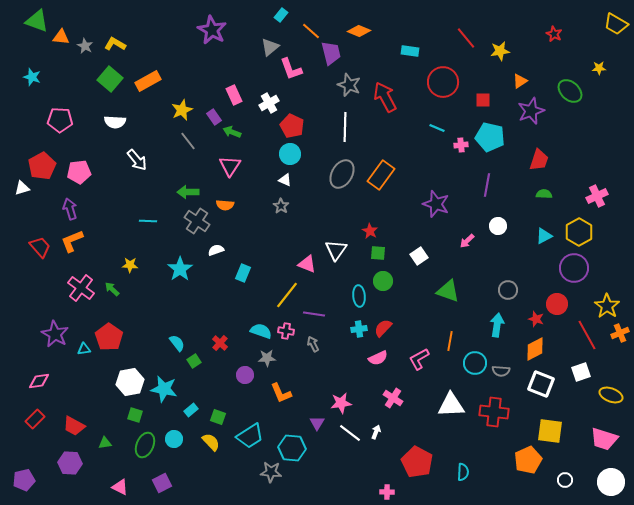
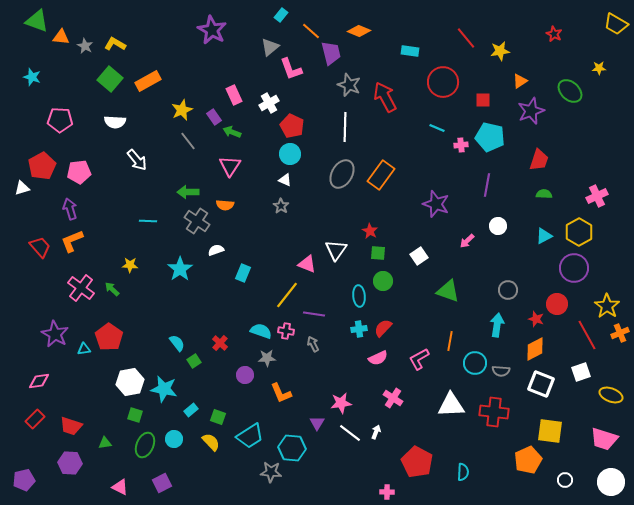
red trapezoid at (74, 426): moved 3 px left; rotated 10 degrees counterclockwise
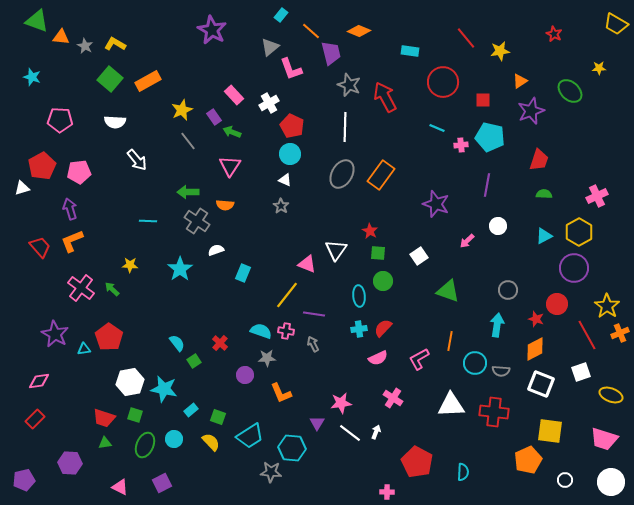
pink rectangle at (234, 95): rotated 18 degrees counterclockwise
red trapezoid at (71, 426): moved 33 px right, 8 px up
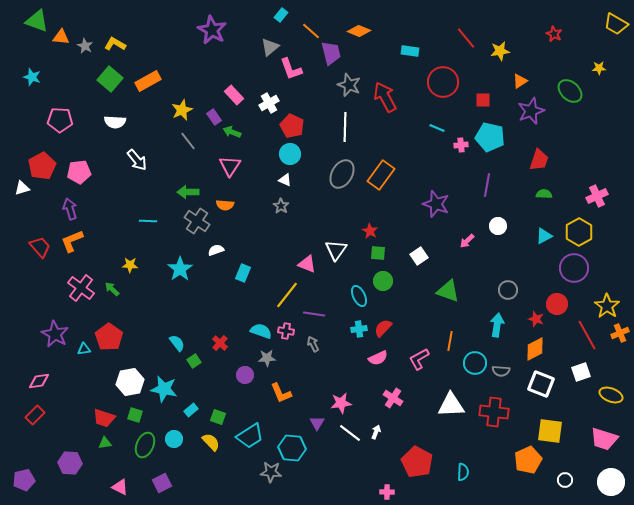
cyan ellipse at (359, 296): rotated 20 degrees counterclockwise
red rectangle at (35, 419): moved 4 px up
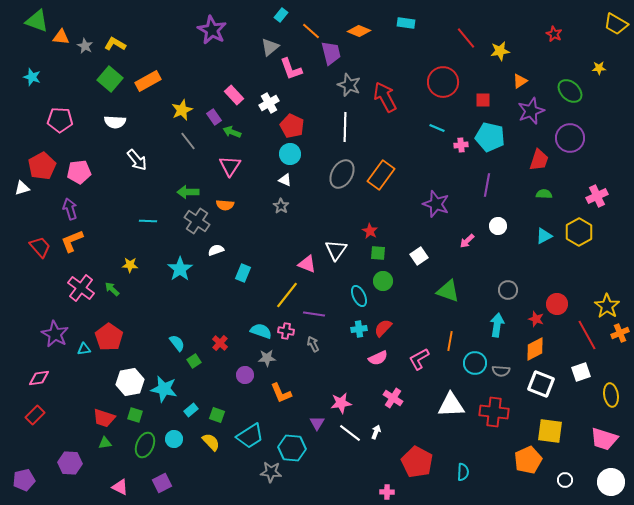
cyan rectangle at (410, 51): moved 4 px left, 28 px up
purple circle at (574, 268): moved 4 px left, 130 px up
pink diamond at (39, 381): moved 3 px up
yellow ellipse at (611, 395): rotated 60 degrees clockwise
green square at (218, 417): moved 1 px left, 2 px up
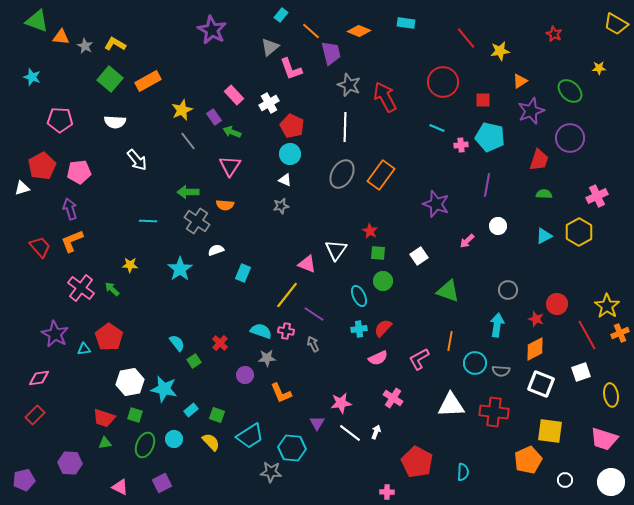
gray star at (281, 206): rotated 28 degrees clockwise
purple line at (314, 314): rotated 25 degrees clockwise
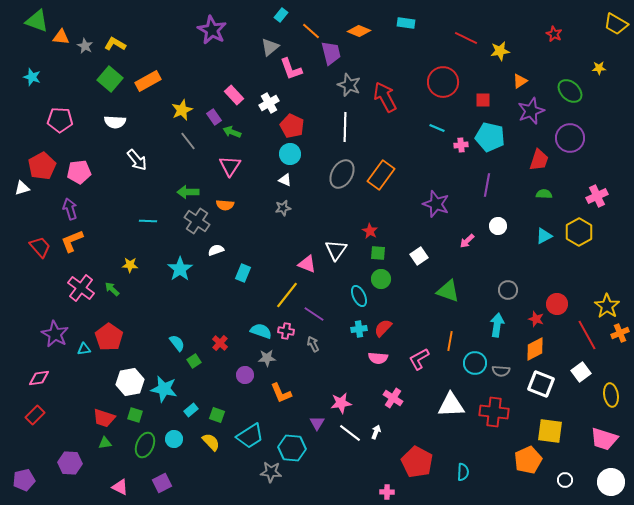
red line at (466, 38): rotated 25 degrees counterclockwise
gray star at (281, 206): moved 2 px right, 2 px down
green circle at (383, 281): moved 2 px left, 2 px up
pink semicircle at (378, 358): rotated 30 degrees clockwise
white square at (581, 372): rotated 18 degrees counterclockwise
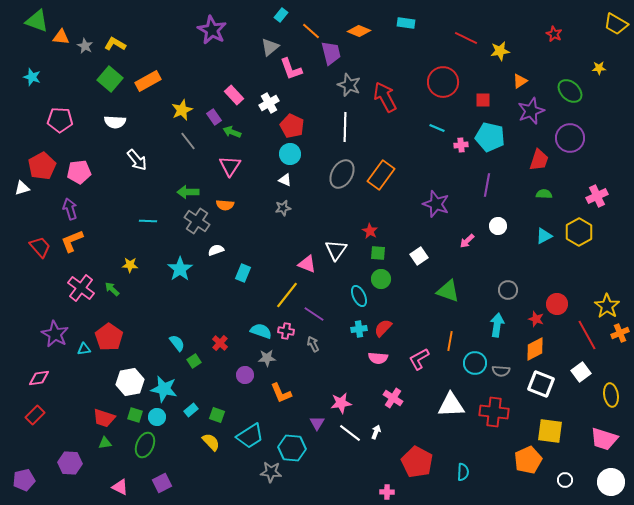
cyan circle at (174, 439): moved 17 px left, 22 px up
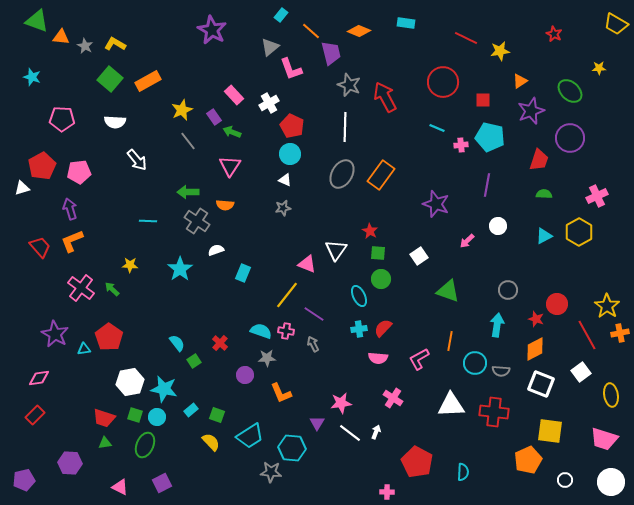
pink pentagon at (60, 120): moved 2 px right, 1 px up
orange cross at (620, 333): rotated 12 degrees clockwise
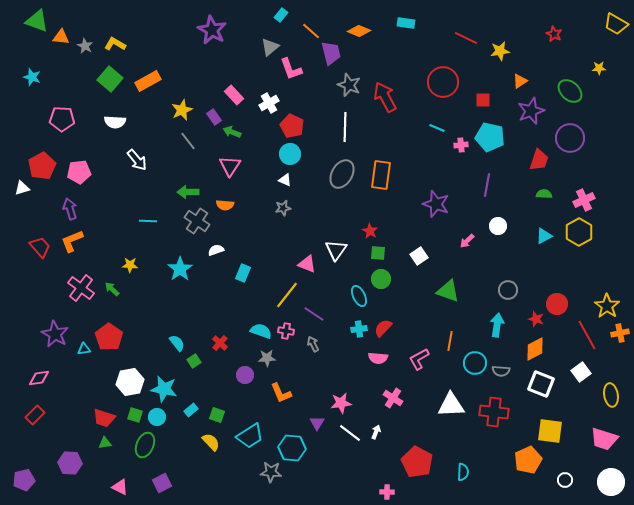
orange rectangle at (381, 175): rotated 28 degrees counterclockwise
pink cross at (597, 196): moved 13 px left, 4 px down
